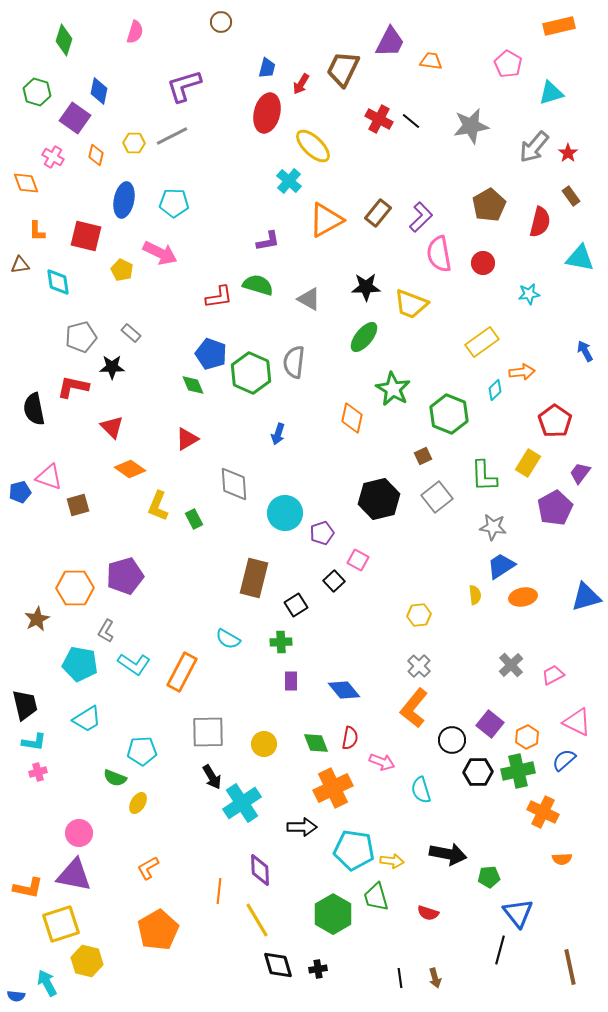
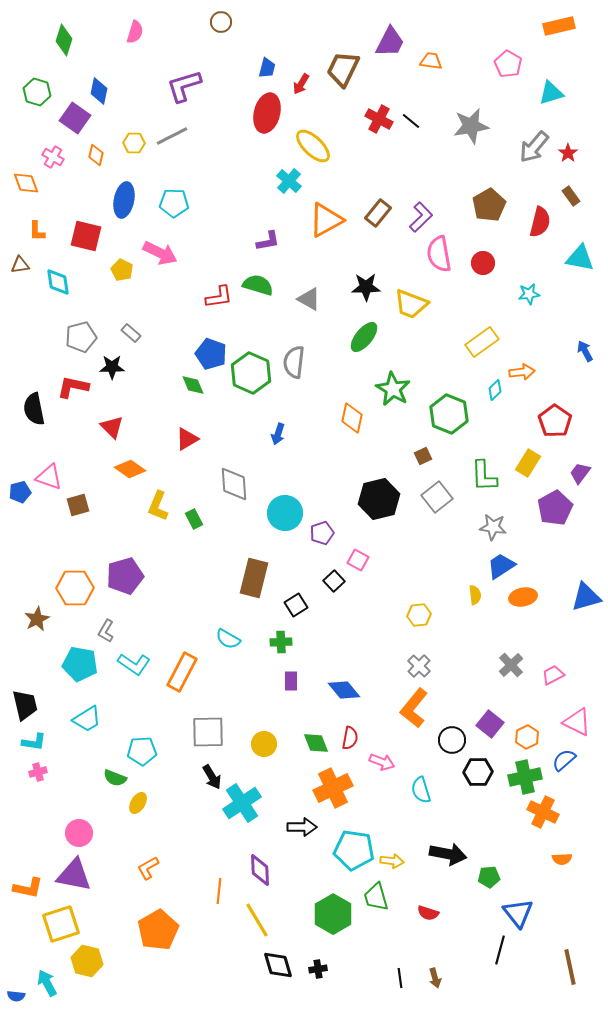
green cross at (518, 771): moved 7 px right, 6 px down
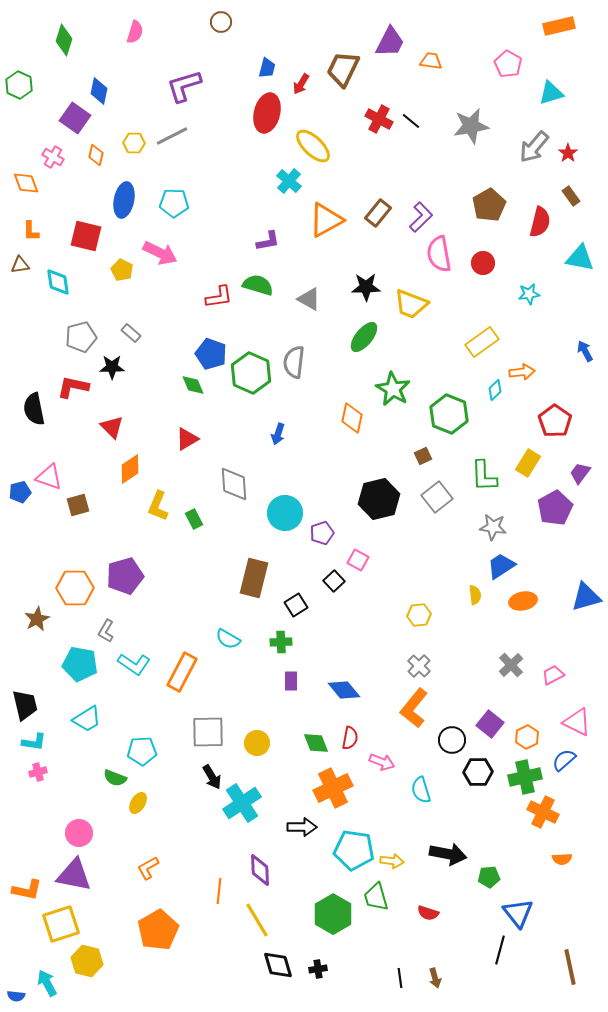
green hexagon at (37, 92): moved 18 px left, 7 px up; rotated 8 degrees clockwise
orange L-shape at (37, 231): moved 6 px left
orange diamond at (130, 469): rotated 68 degrees counterclockwise
orange ellipse at (523, 597): moved 4 px down
yellow circle at (264, 744): moved 7 px left, 1 px up
orange L-shape at (28, 888): moved 1 px left, 2 px down
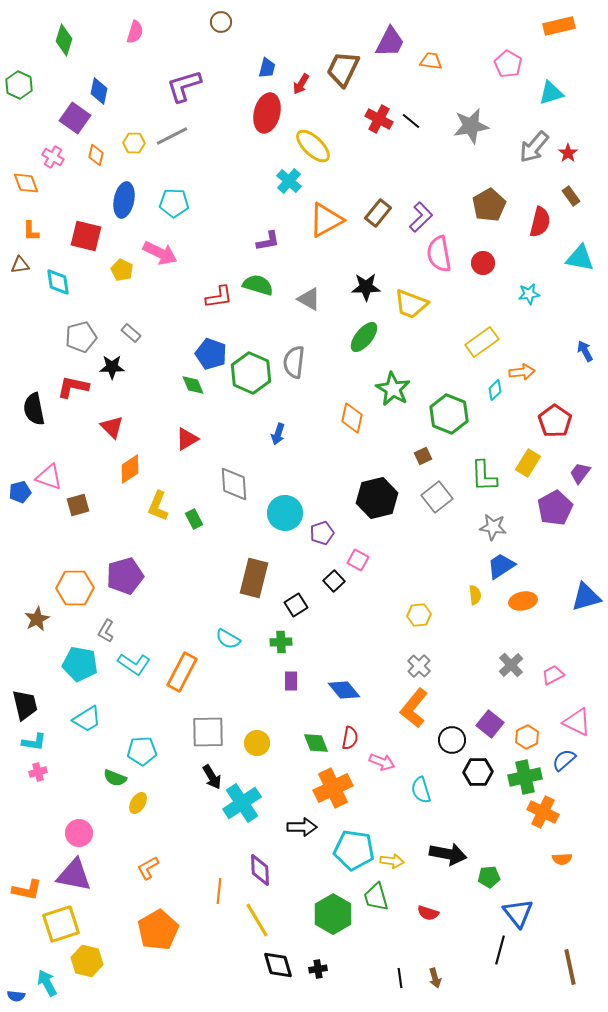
black hexagon at (379, 499): moved 2 px left, 1 px up
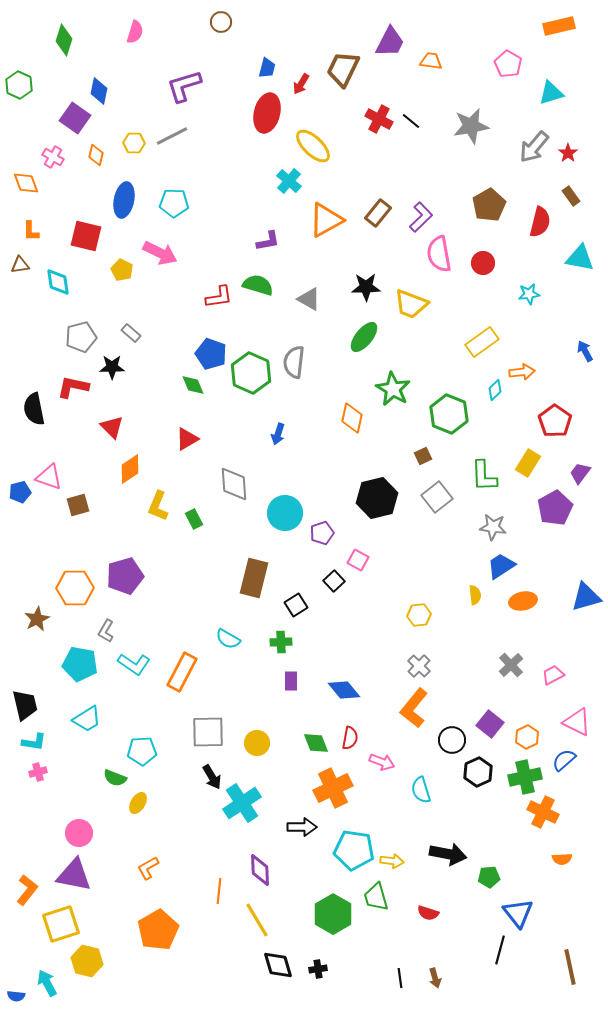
black hexagon at (478, 772): rotated 24 degrees counterclockwise
orange L-shape at (27, 890): rotated 64 degrees counterclockwise
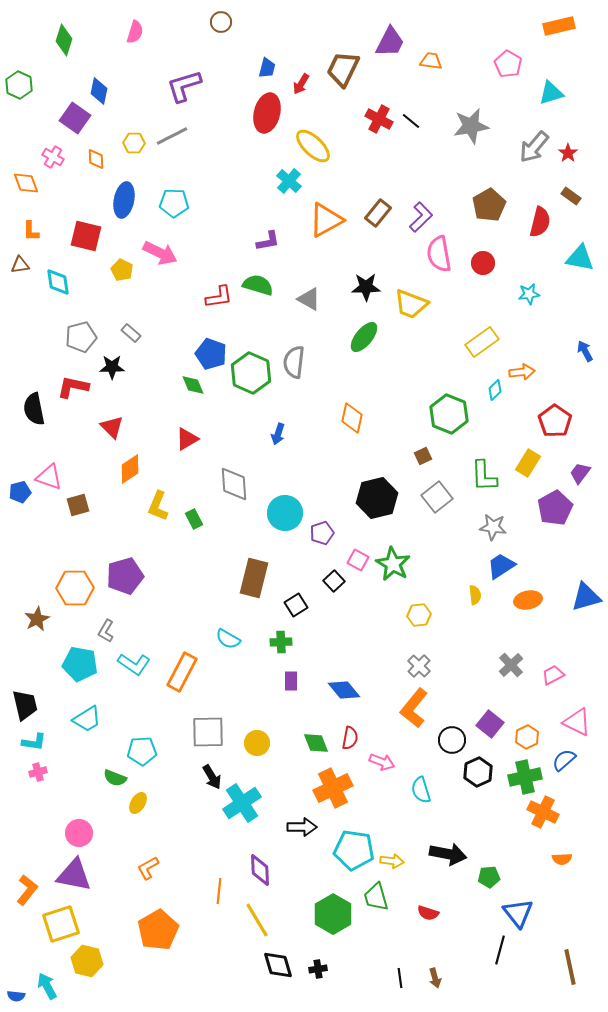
orange diamond at (96, 155): moved 4 px down; rotated 15 degrees counterclockwise
brown rectangle at (571, 196): rotated 18 degrees counterclockwise
green star at (393, 389): moved 175 px down
orange ellipse at (523, 601): moved 5 px right, 1 px up
cyan arrow at (47, 983): moved 3 px down
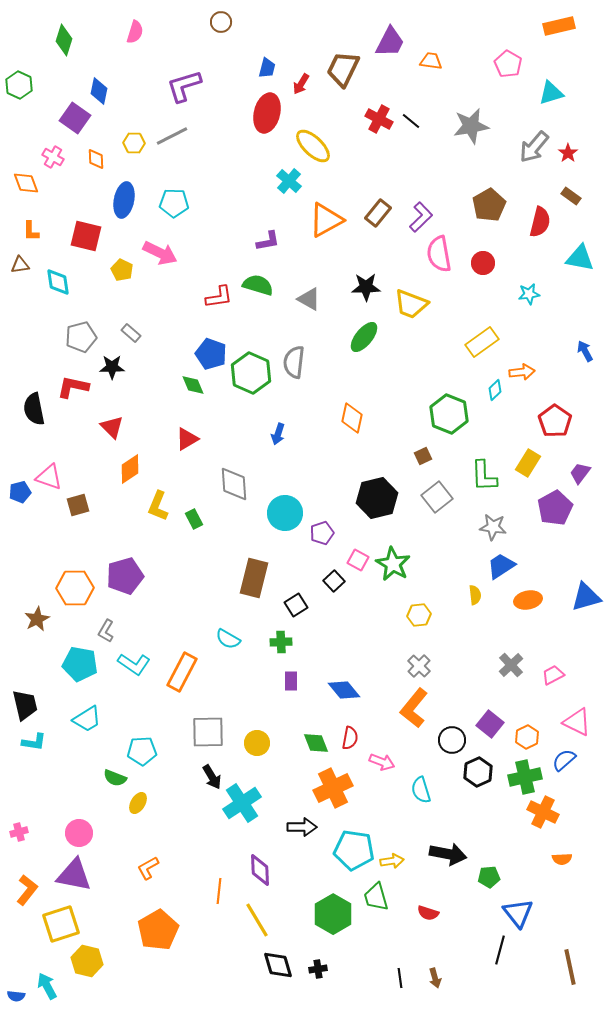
pink cross at (38, 772): moved 19 px left, 60 px down
yellow arrow at (392, 861): rotated 15 degrees counterclockwise
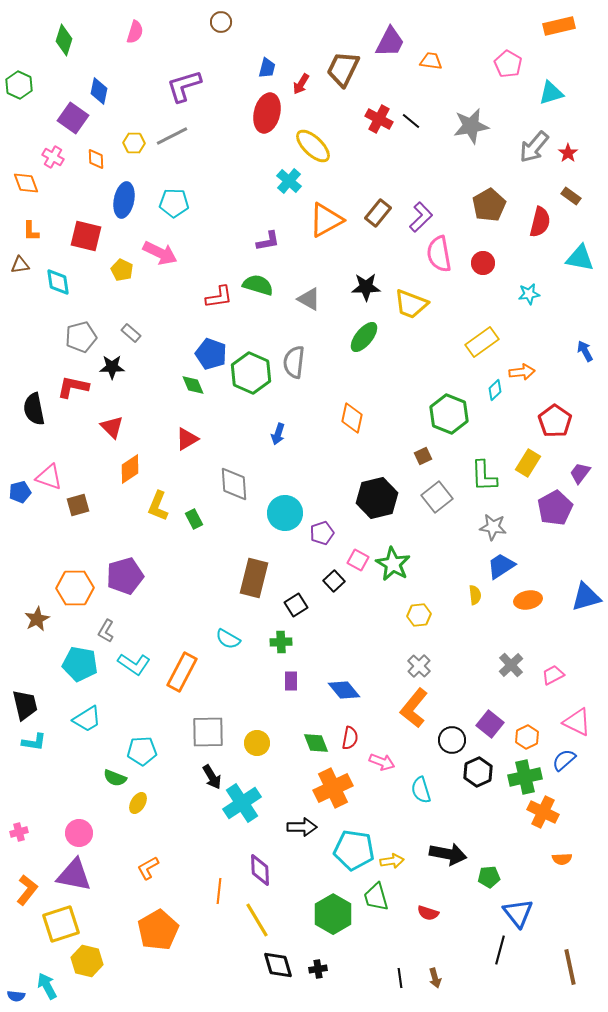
purple square at (75, 118): moved 2 px left
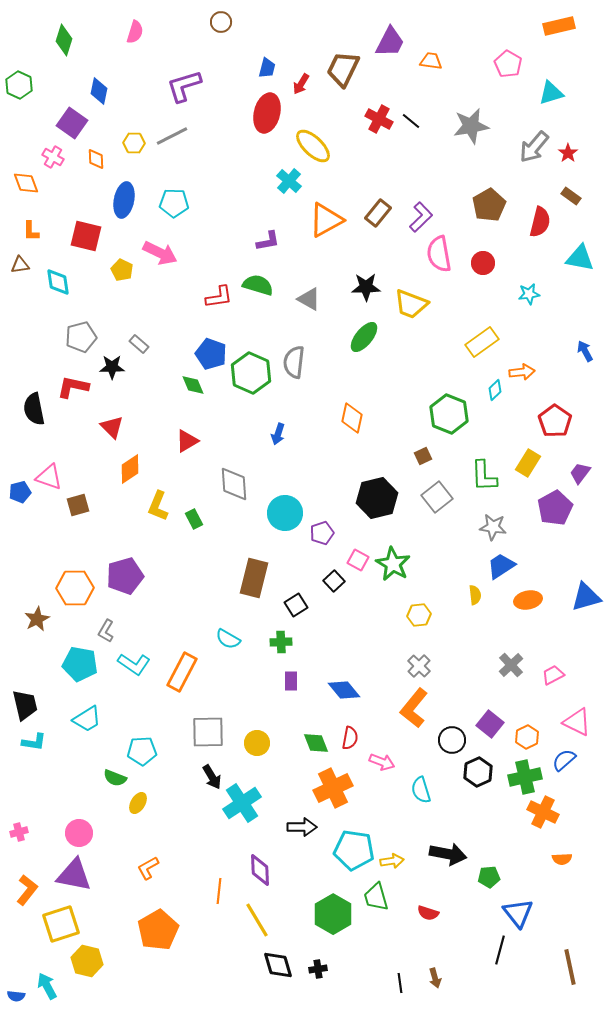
purple square at (73, 118): moved 1 px left, 5 px down
gray rectangle at (131, 333): moved 8 px right, 11 px down
red triangle at (187, 439): moved 2 px down
black line at (400, 978): moved 5 px down
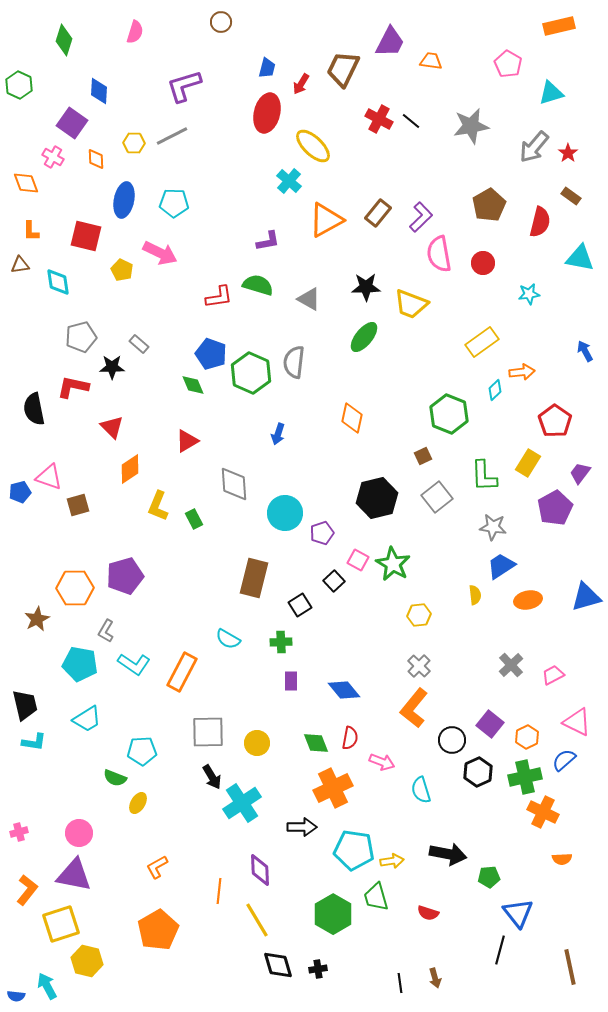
blue diamond at (99, 91): rotated 8 degrees counterclockwise
black square at (296, 605): moved 4 px right
orange L-shape at (148, 868): moved 9 px right, 1 px up
